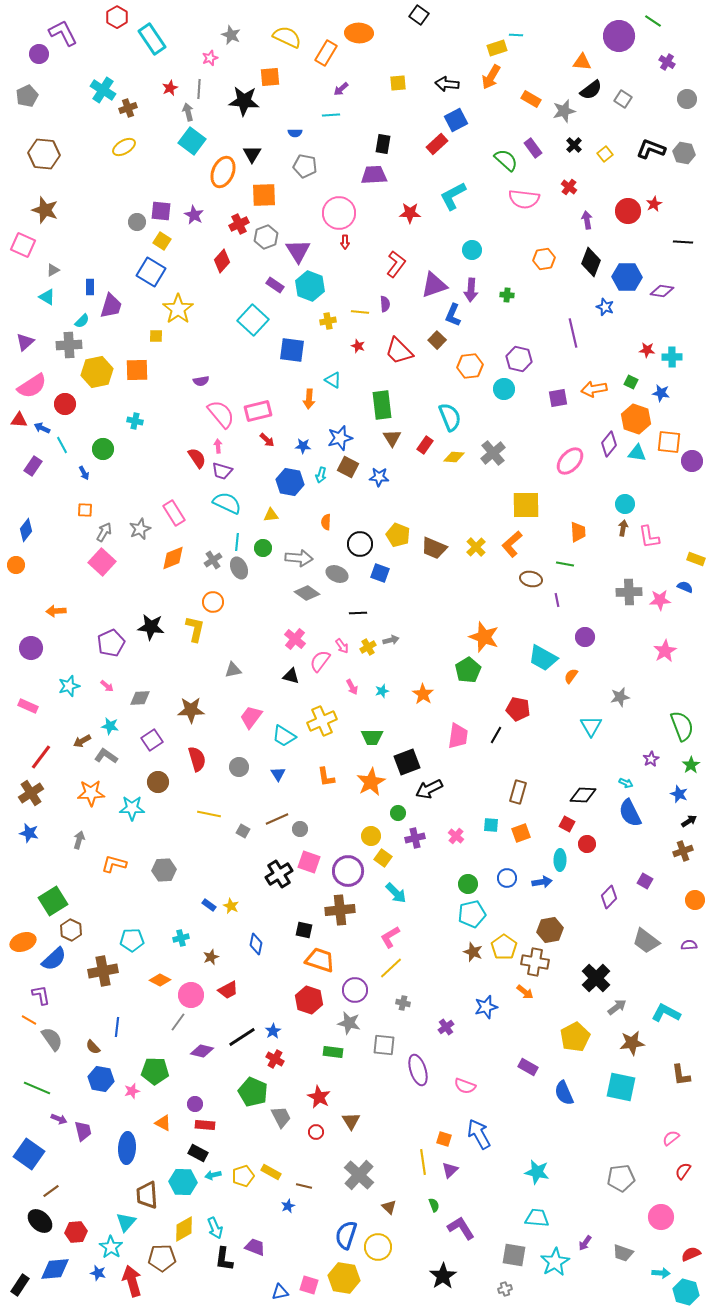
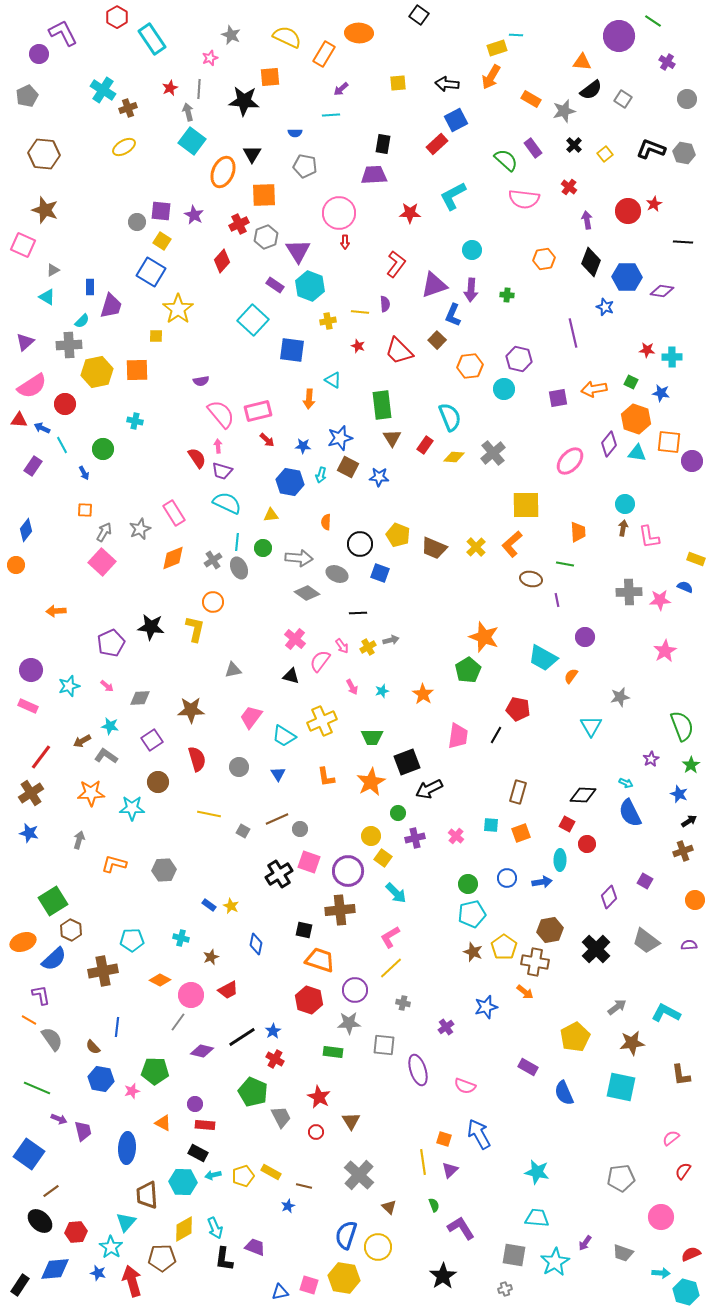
orange rectangle at (326, 53): moved 2 px left, 1 px down
purple circle at (31, 648): moved 22 px down
cyan cross at (181, 938): rotated 28 degrees clockwise
black cross at (596, 978): moved 29 px up
gray star at (349, 1023): rotated 15 degrees counterclockwise
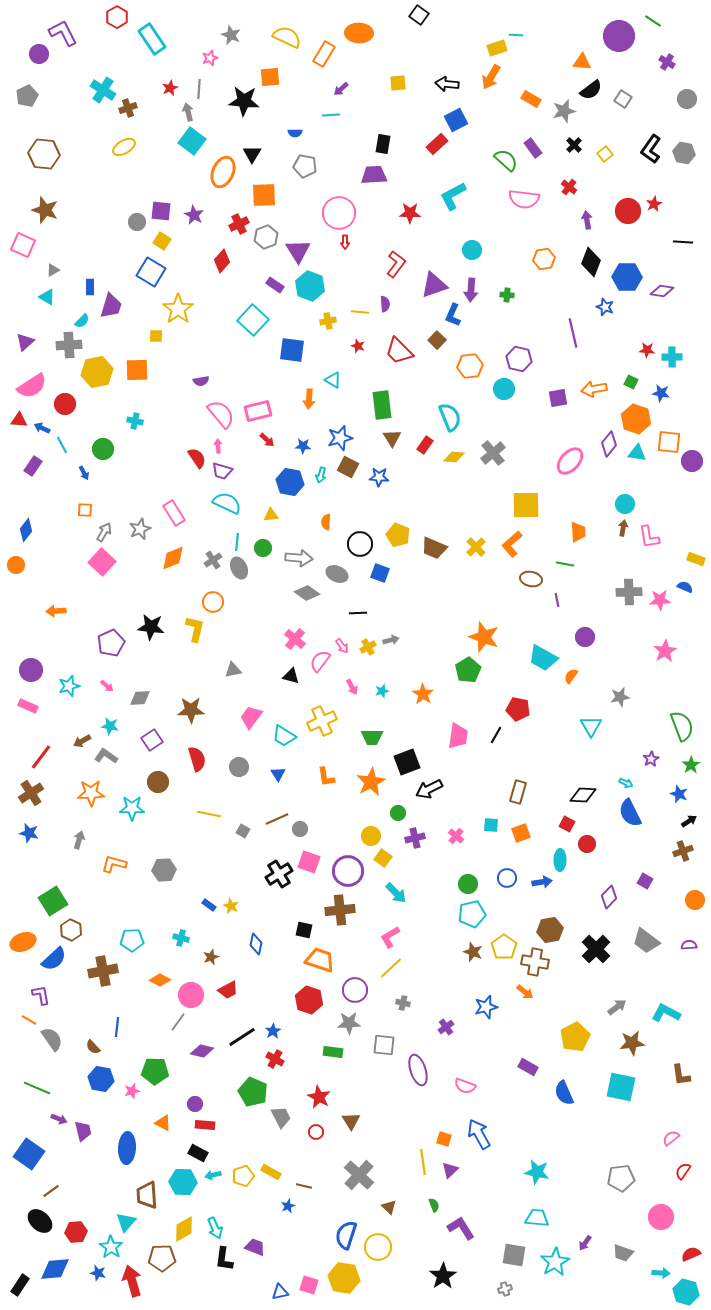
black L-shape at (651, 149): rotated 76 degrees counterclockwise
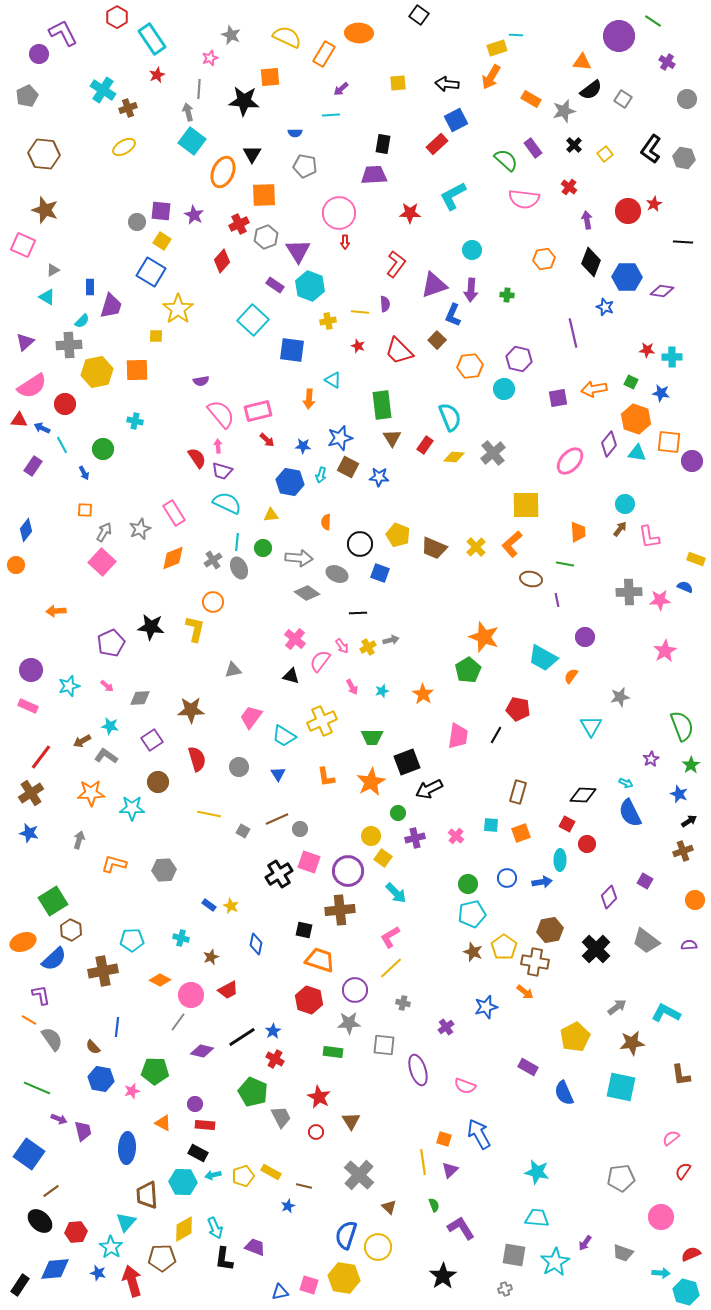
red star at (170, 88): moved 13 px left, 13 px up
gray hexagon at (684, 153): moved 5 px down
brown arrow at (623, 528): moved 3 px left, 1 px down; rotated 28 degrees clockwise
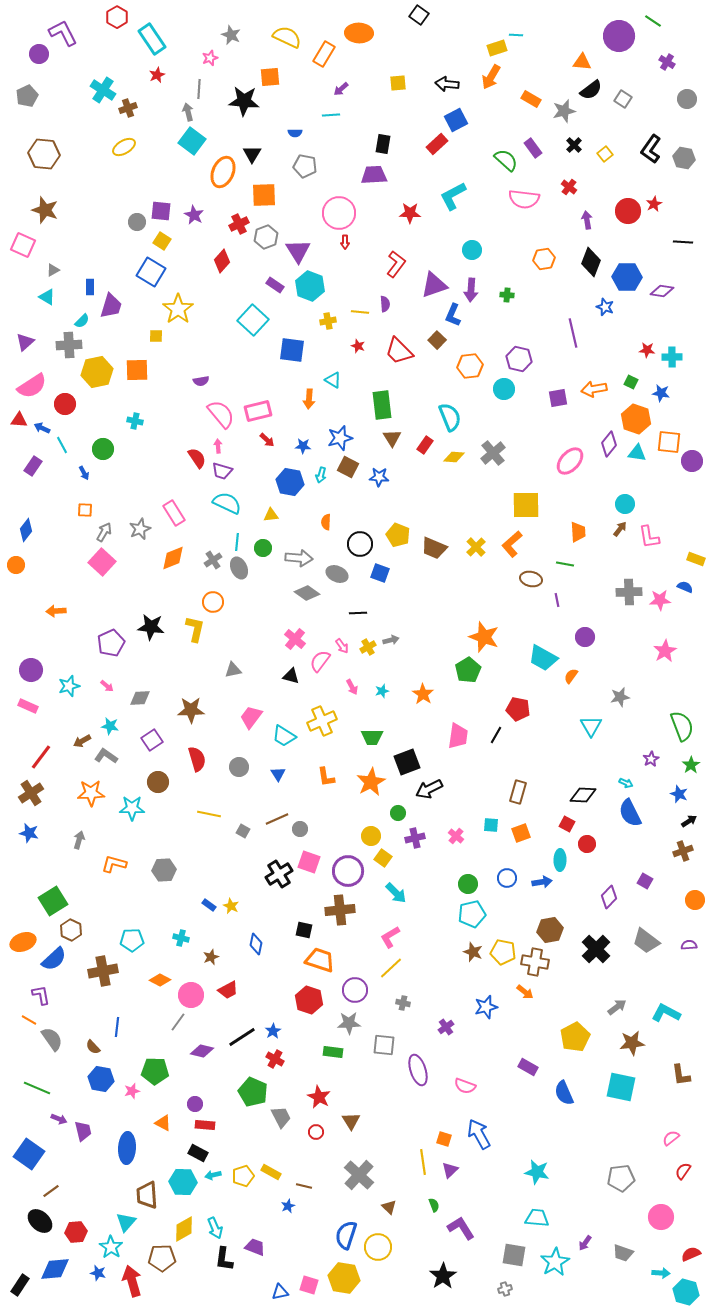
yellow pentagon at (504, 947): moved 1 px left, 5 px down; rotated 25 degrees counterclockwise
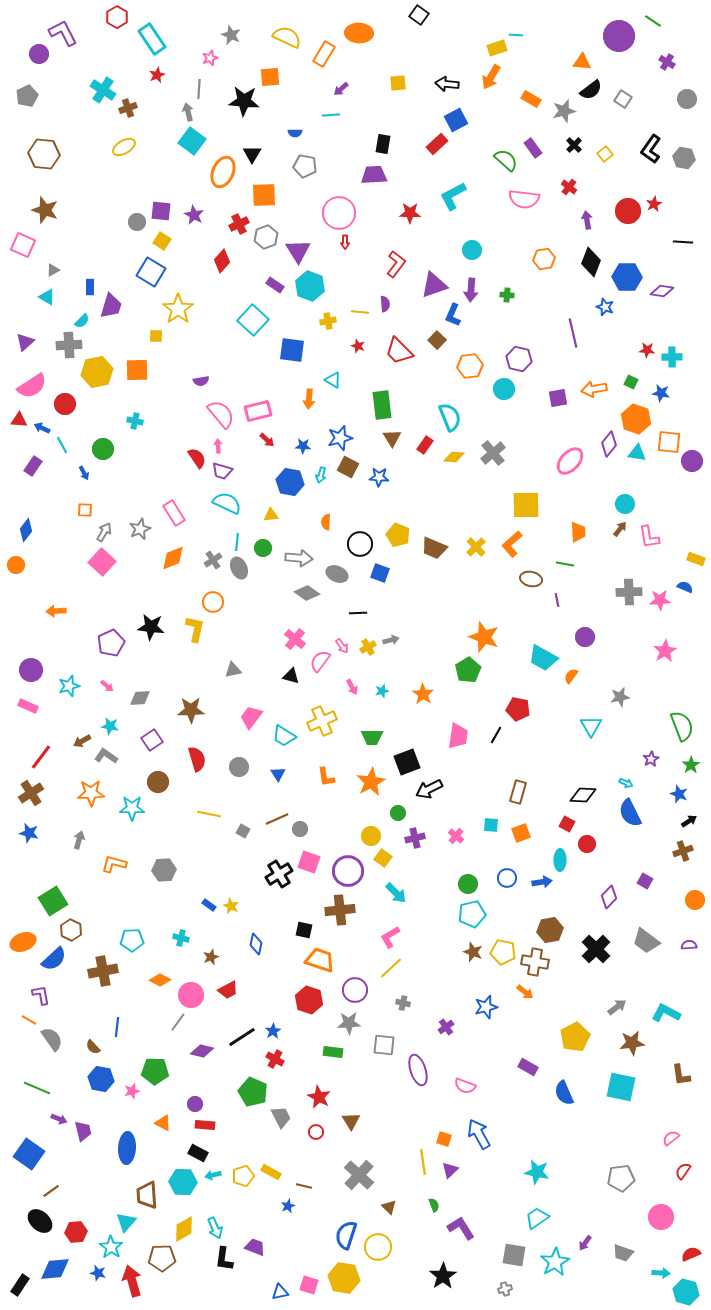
cyan trapezoid at (537, 1218): rotated 40 degrees counterclockwise
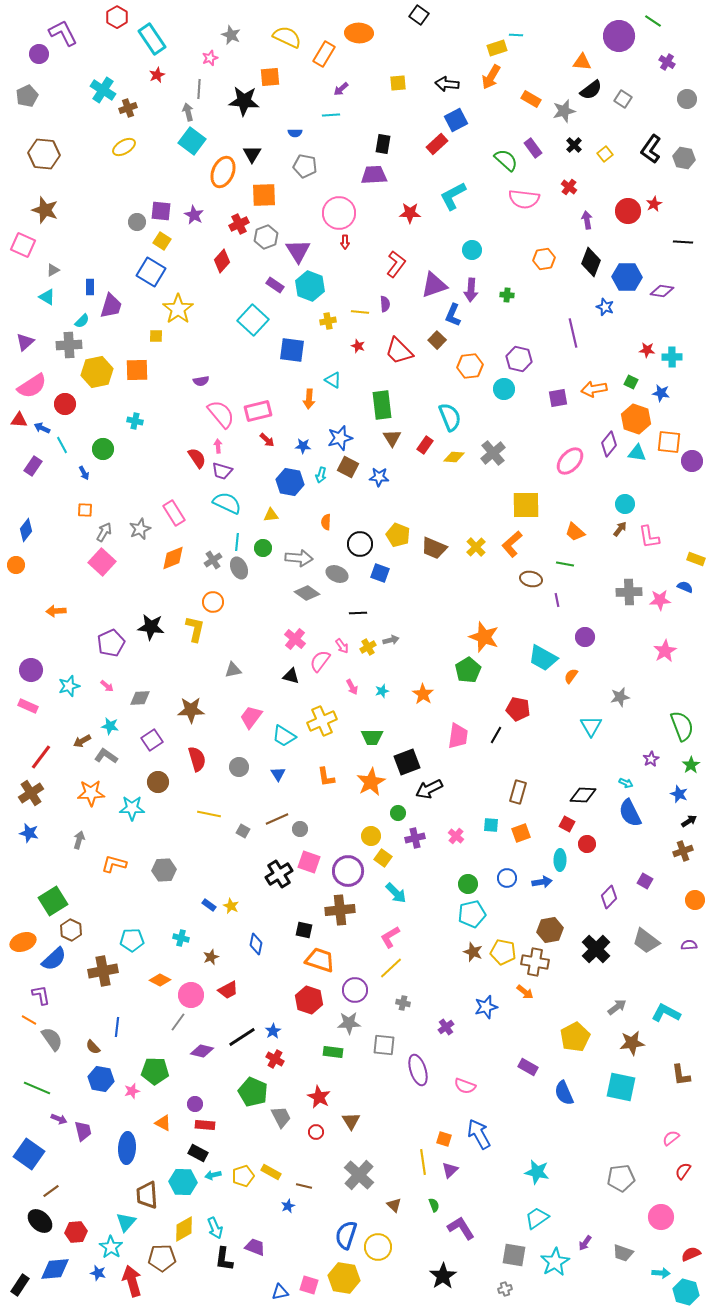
orange trapezoid at (578, 532): moved 3 px left; rotated 135 degrees clockwise
brown triangle at (389, 1207): moved 5 px right, 2 px up
